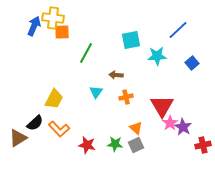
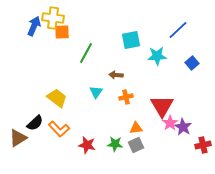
yellow trapezoid: moved 3 px right, 1 px up; rotated 80 degrees counterclockwise
orange triangle: rotated 48 degrees counterclockwise
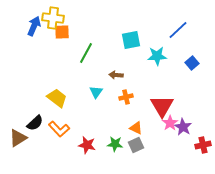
orange triangle: rotated 32 degrees clockwise
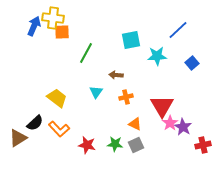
orange triangle: moved 1 px left, 4 px up
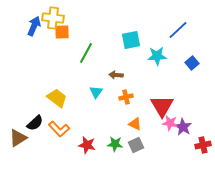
pink star: rotated 28 degrees counterclockwise
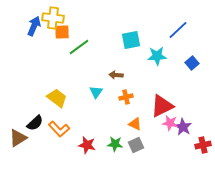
green line: moved 7 px left, 6 px up; rotated 25 degrees clockwise
red triangle: rotated 35 degrees clockwise
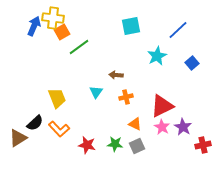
orange square: rotated 28 degrees counterclockwise
cyan square: moved 14 px up
cyan star: rotated 24 degrees counterclockwise
yellow trapezoid: rotated 30 degrees clockwise
pink star: moved 8 px left, 4 px down; rotated 21 degrees clockwise
gray square: moved 1 px right, 1 px down
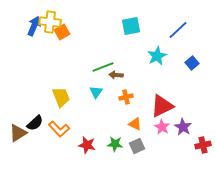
yellow cross: moved 3 px left, 4 px down
green line: moved 24 px right, 20 px down; rotated 15 degrees clockwise
yellow trapezoid: moved 4 px right, 1 px up
brown triangle: moved 5 px up
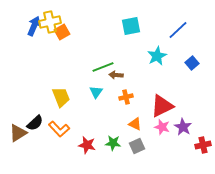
yellow cross: rotated 20 degrees counterclockwise
pink star: rotated 14 degrees counterclockwise
green star: moved 2 px left, 1 px up
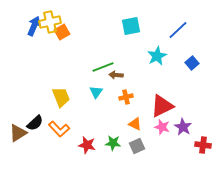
red cross: rotated 21 degrees clockwise
